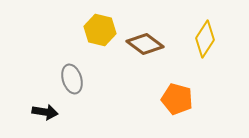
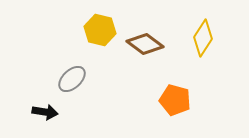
yellow diamond: moved 2 px left, 1 px up
gray ellipse: rotated 64 degrees clockwise
orange pentagon: moved 2 px left, 1 px down
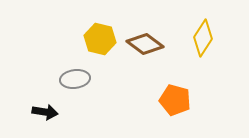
yellow hexagon: moved 9 px down
gray ellipse: moved 3 px right; rotated 36 degrees clockwise
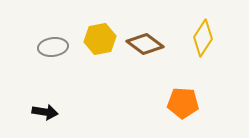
yellow hexagon: rotated 24 degrees counterclockwise
gray ellipse: moved 22 px left, 32 px up
orange pentagon: moved 8 px right, 3 px down; rotated 12 degrees counterclockwise
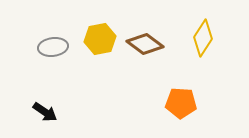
orange pentagon: moved 2 px left
black arrow: rotated 25 degrees clockwise
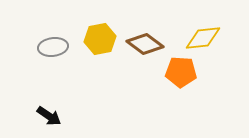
yellow diamond: rotated 51 degrees clockwise
orange pentagon: moved 31 px up
black arrow: moved 4 px right, 4 px down
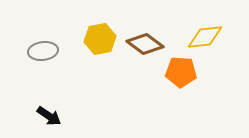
yellow diamond: moved 2 px right, 1 px up
gray ellipse: moved 10 px left, 4 px down
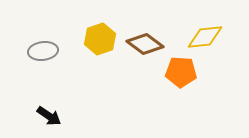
yellow hexagon: rotated 8 degrees counterclockwise
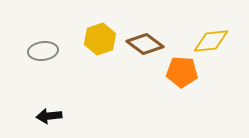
yellow diamond: moved 6 px right, 4 px down
orange pentagon: moved 1 px right
black arrow: rotated 140 degrees clockwise
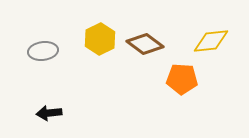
yellow hexagon: rotated 8 degrees counterclockwise
orange pentagon: moved 7 px down
black arrow: moved 3 px up
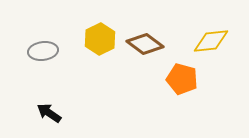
orange pentagon: rotated 12 degrees clockwise
black arrow: rotated 40 degrees clockwise
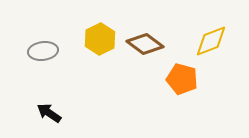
yellow diamond: rotated 15 degrees counterclockwise
